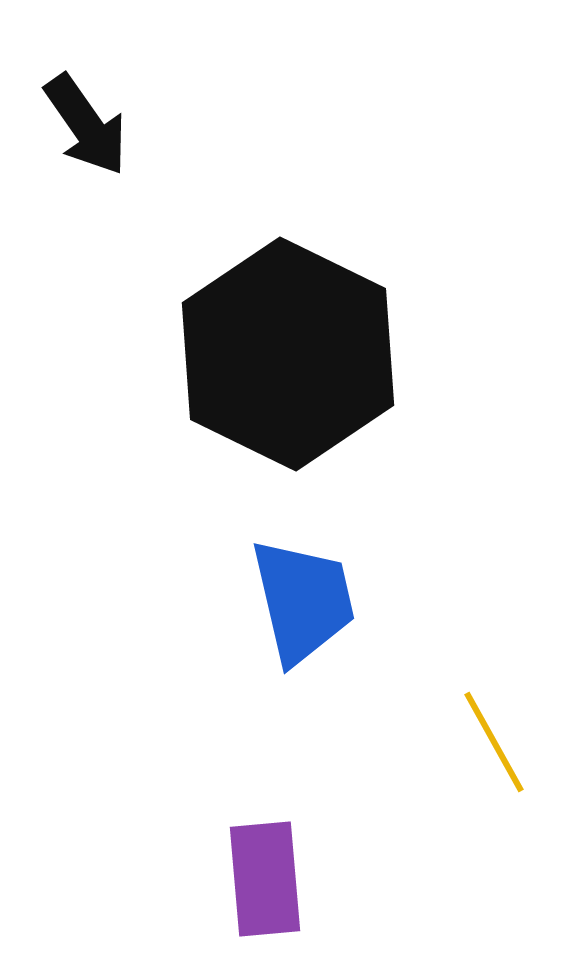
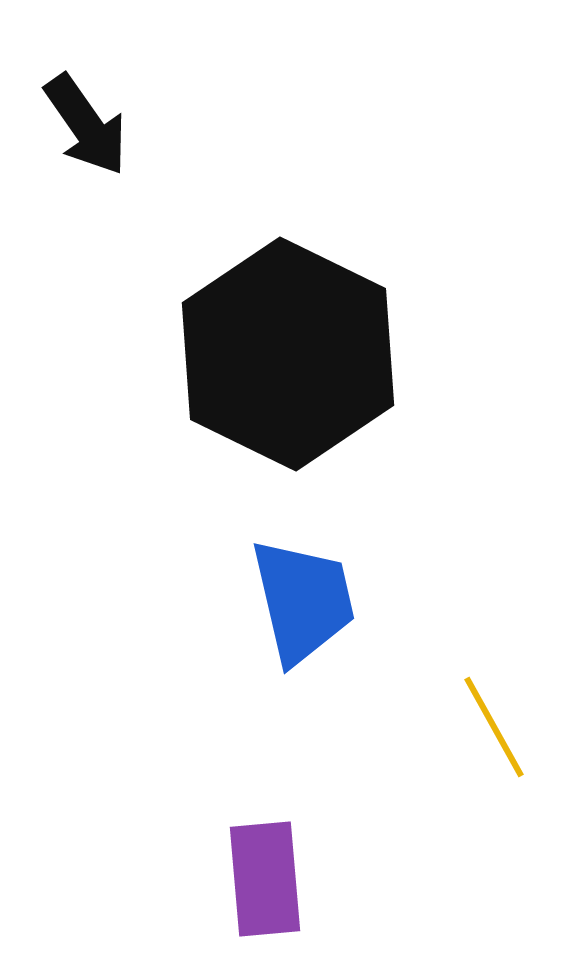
yellow line: moved 15 px up
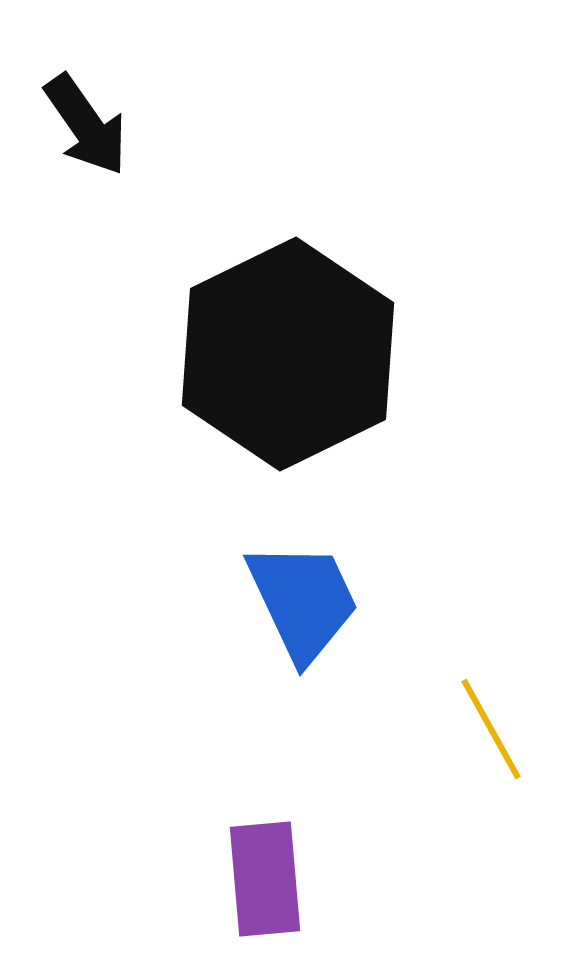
black hexagon: rotated 8 degrees clockwise
blue trapezoid: rotated 12 degrees counterclockwise
yellow line: moved 3 px left, 2 px down
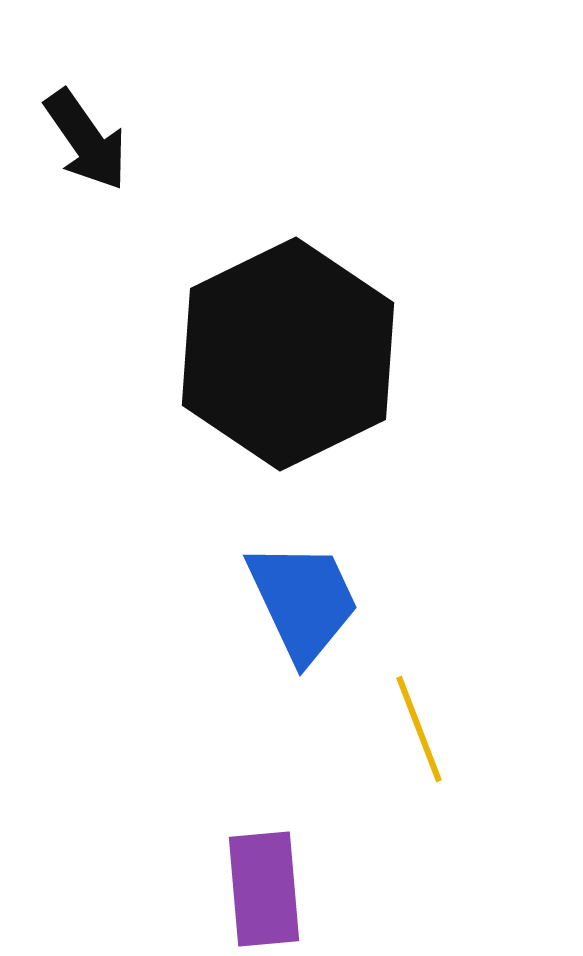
black arrow: moved 15 px down
yellow line: moved 72 px left; rotated 8 degrees clockwise
purple rectangle: moved 1 px left, 10 px down
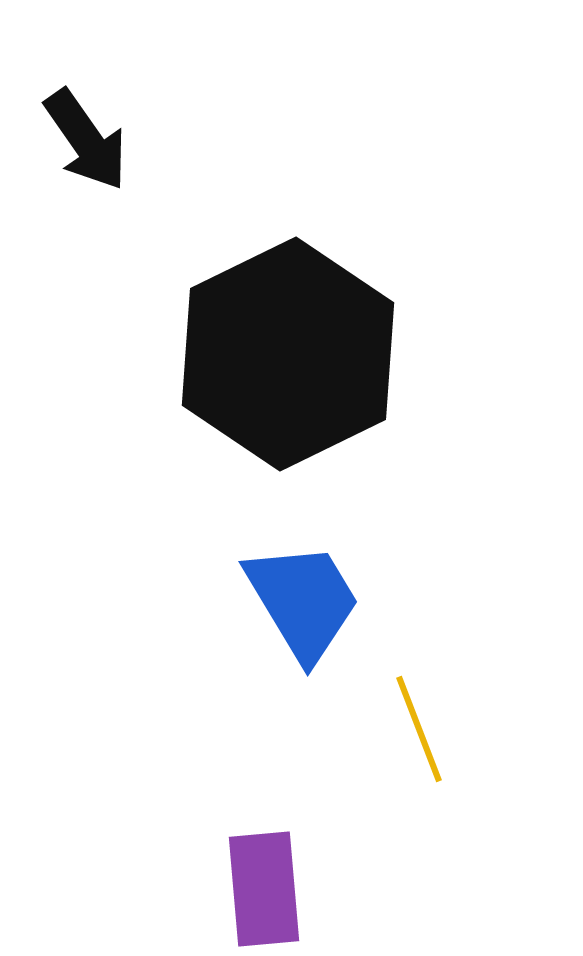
blue trapezoid: rotated 6 degrees counterclockwise
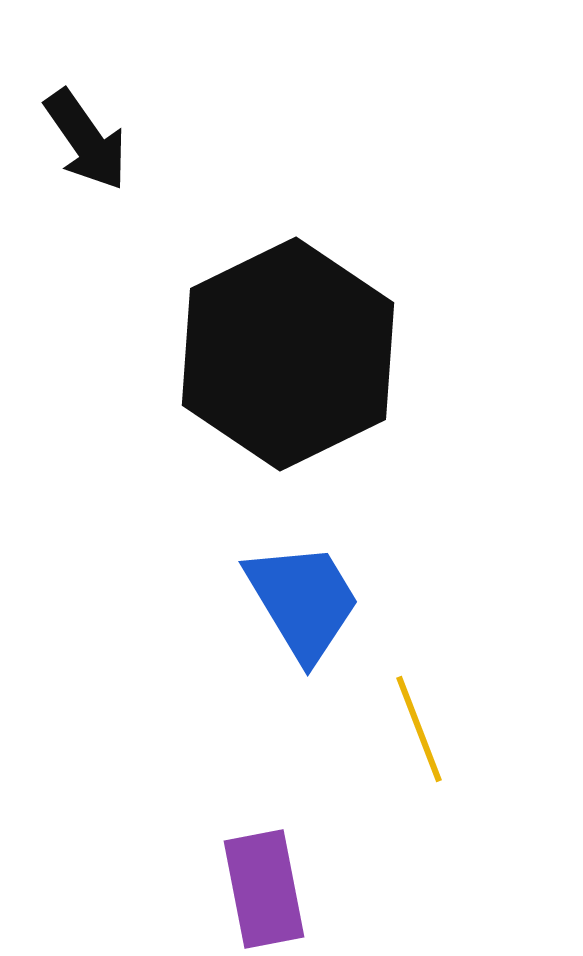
purple rectangle: rotated 6 degrees counterclockwise
